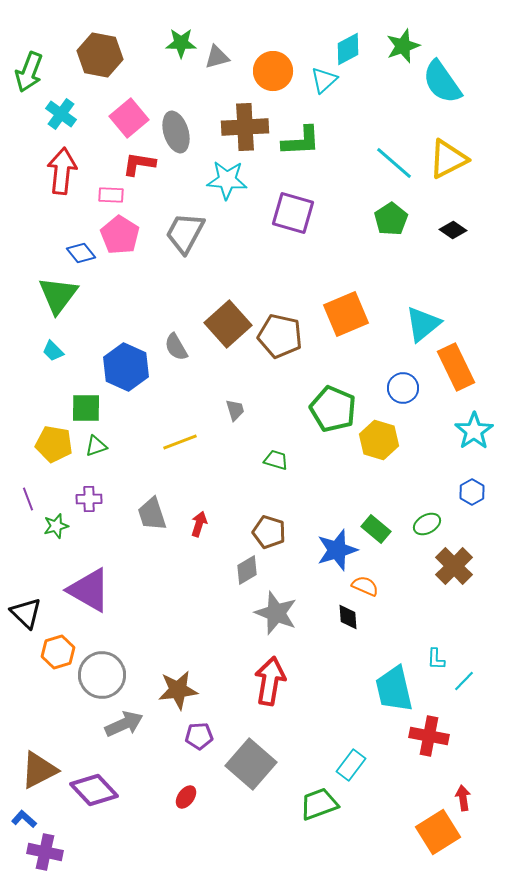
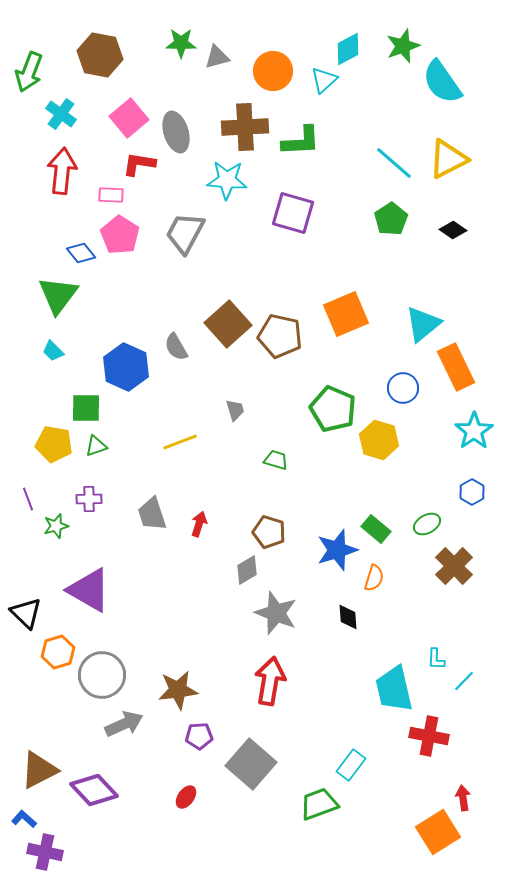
orange semicircle at (365, 586): moved 9 px right, 8 px up; rotated 84 degrees clockwise
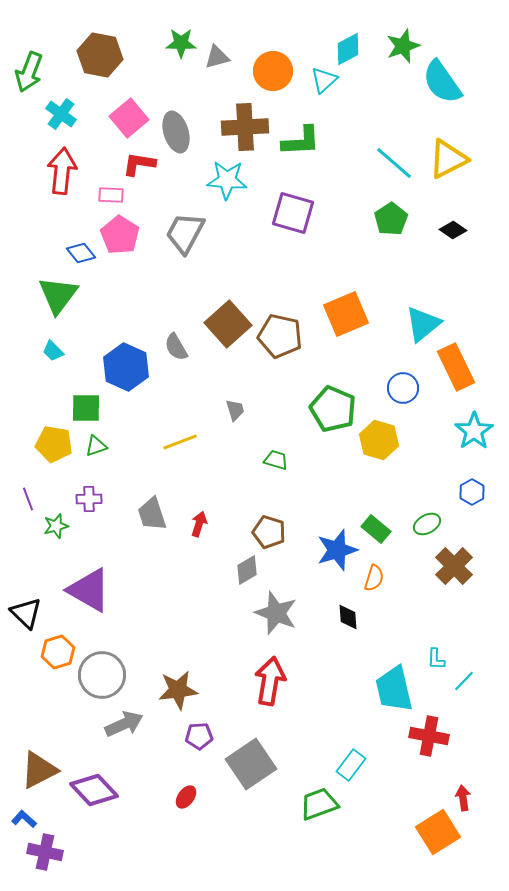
gray square at (251, 764): rotated 15 degrees clockwise
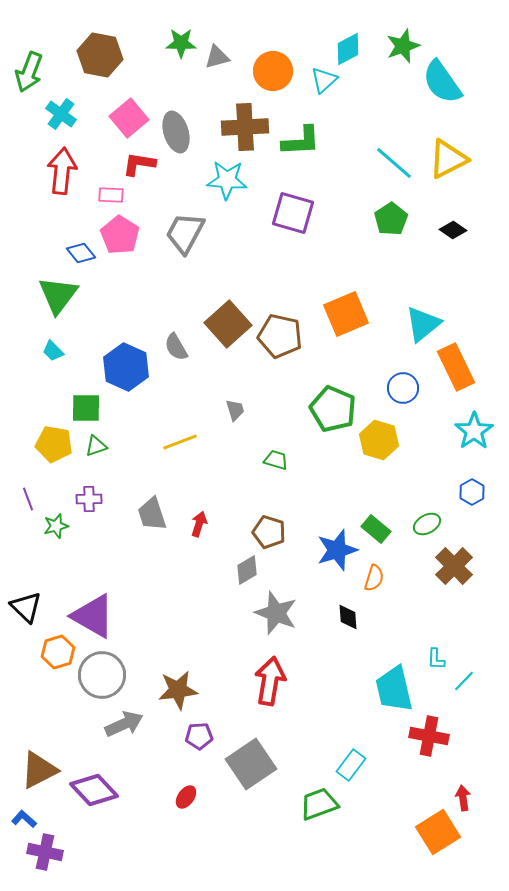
purple triangle at (89, 590): moved 4 px right, 26 px down
black triangle at (26, 613): moved 6 px up
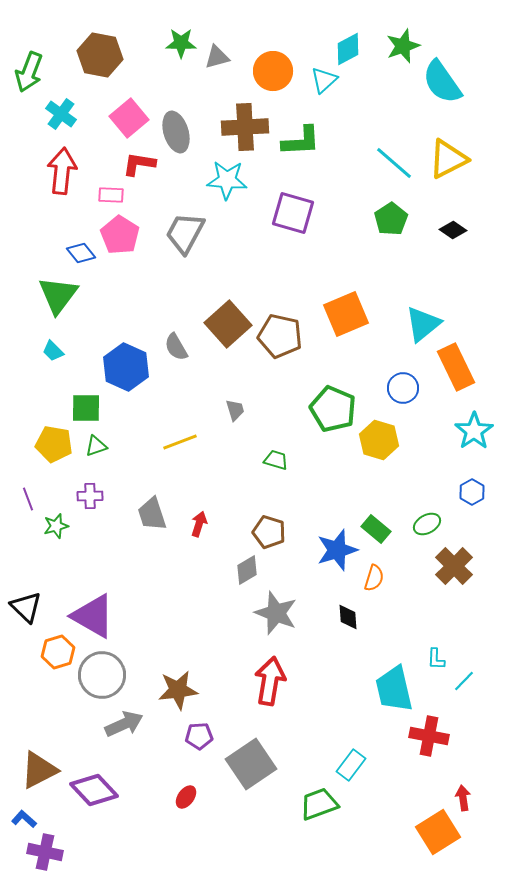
purple cross at (89, 499): moved 1 px right, 3 px up
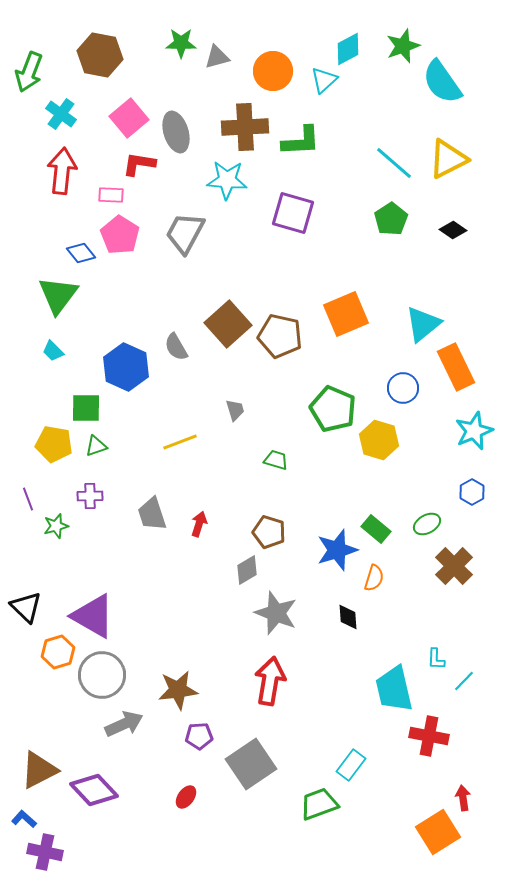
cyan star at (474, 431): rotated 12 degrees clockwise
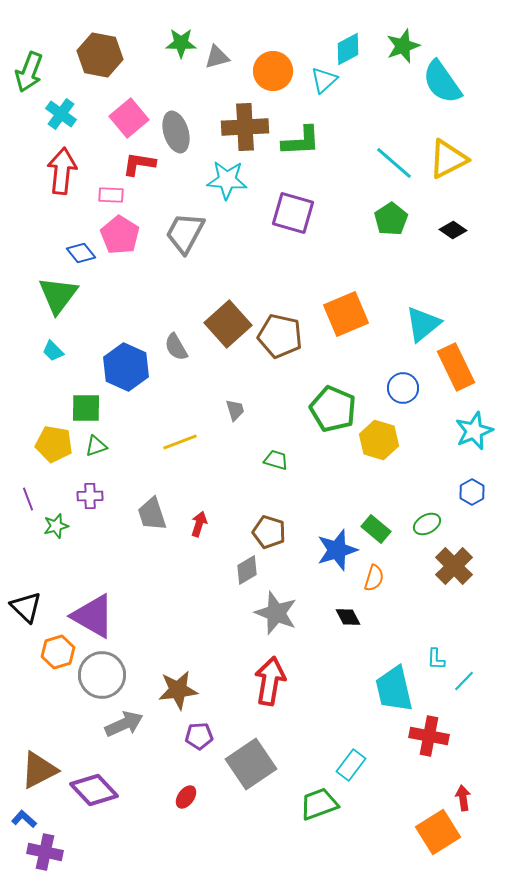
black diamond at (348, 617): rotated 24 degrees counterclockwise
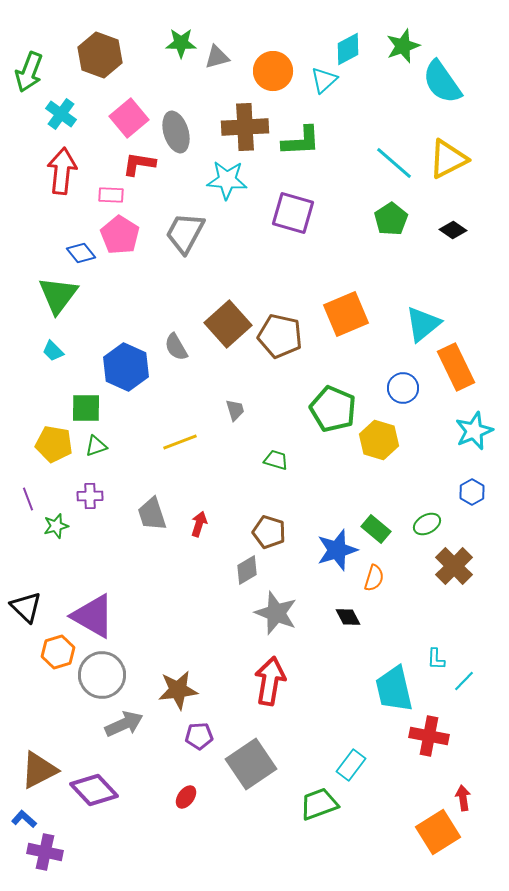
brown hexagon at (100, 55): rotated 9 degrees clockwise
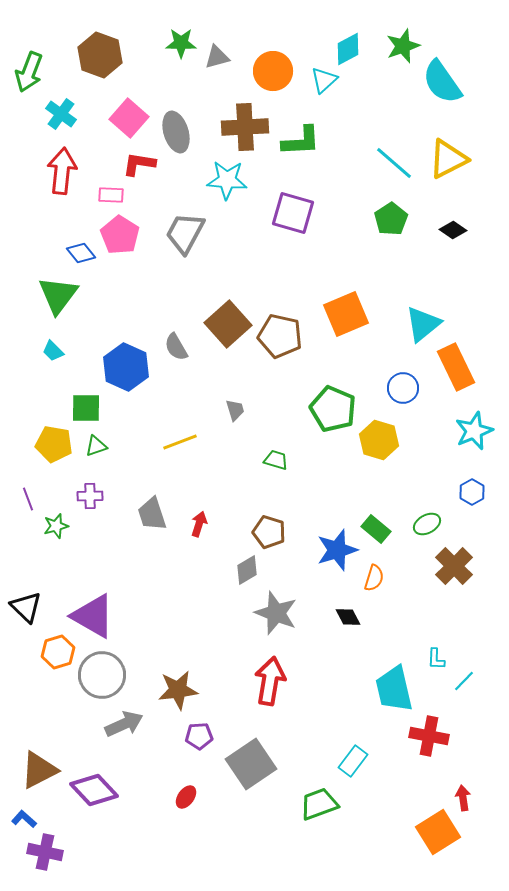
pink square at (129, 118): rotated 9 degrees counterclockwise
cyan rectangle at (351, 765): moved 2 px right, 4 px up
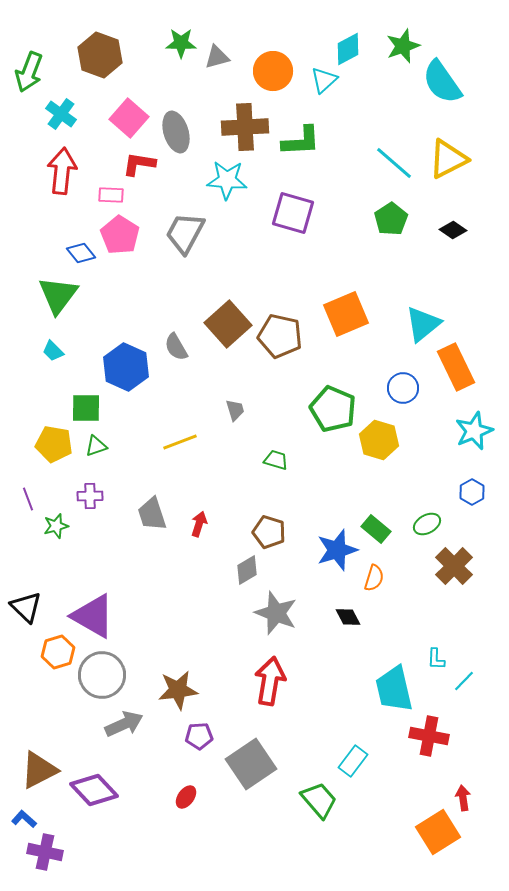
green trapezoid at (319, 804): moved 4 px up; rotated 69 degrees clockwise
